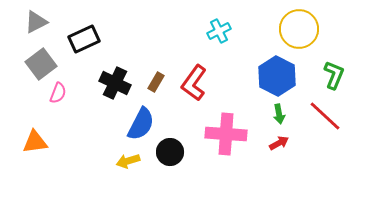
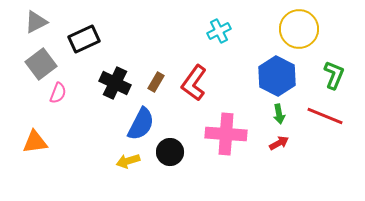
red line: rotated 21 degrees counterclockwise
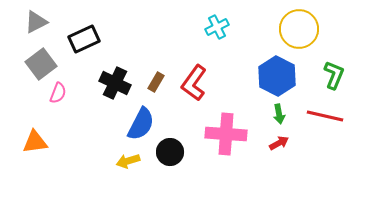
cyan cross: moved 2 px left, 4 px up
red line: rotated 9 degrees counterclockwise
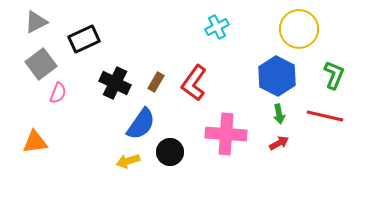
blue semicircle: rotated 8 degrees clockwise
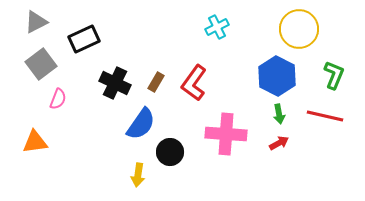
pink semicircle: moved 6 px down
yellow arrow: moved 10 px right, 14 px down; rotated 65 degrees counterclockwise
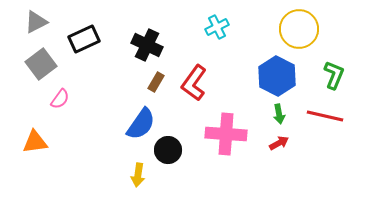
black cross: moved 32 px right, 38 px up
pink semicircle: moved 2 px right; rotated 15 degrees clockwise
black circle: moved 2 px left, 2 px up
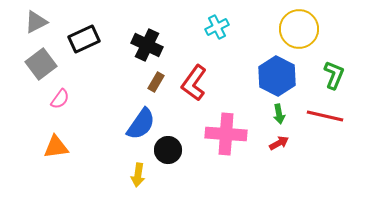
orange triangle: moved 21 px right, 5 px down
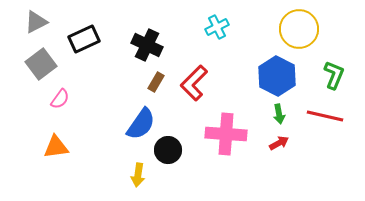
red L-shape: rotated 9 degrees clockwise
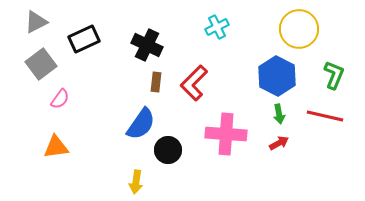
brown rectangle: rotated 24 degrees counterclockwise
yellow arrow: moved 2 px left, 7 px down
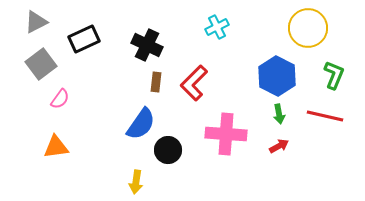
yellow circle: moved 9 px right, 1 px up
red arrow: moved 3 px down
